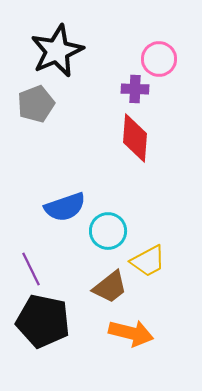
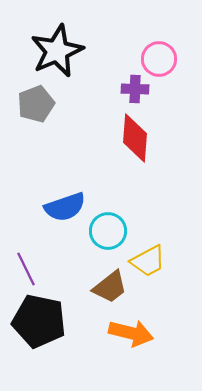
purple line: moved 5 px left
black pentagon: moved 4 px left
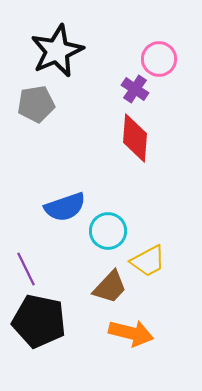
purple cross: rotated 32 degrees clockwise
gray pentagon: rotated 12 degrees clockwise
brown trapezoid: rotated 9 degrees counterclockwise
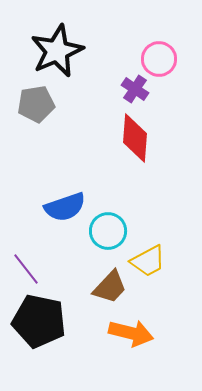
purple line: rotated 12 degrees counterclockwise
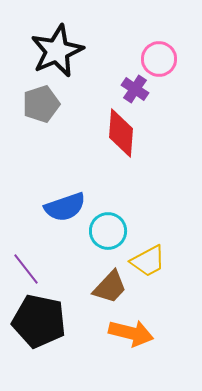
gray pentagon: moved 5 px right; rotated 9 degrees counterclockwise
red diamond: moved 14 px left, 5 px up
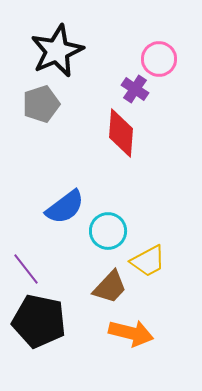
blue semicircle: rotated 18 degrees counterclockwise
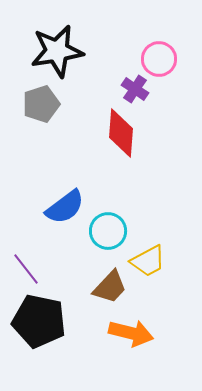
black star: rotated 14 degrees clockwise
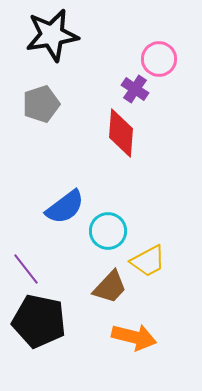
black star: moved 5 px left, 16 px up
orange arrow: moved 3 px right, 4 px down
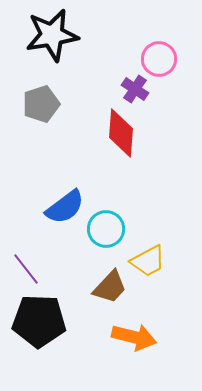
cyan circle: moved 2 px left, 2 px up
black pentagon: rotated 10 degrees counterclockwise
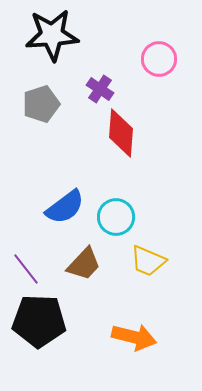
black star: rotated 6 degrees clockwise
purple cross: moved 35 px left
cyan circle: moved 10 px right, 12 px up
yellow trapezoid: rotated 51 degrees clockwise
brown trapezoid: moved 26 px left, 23 px up
